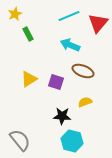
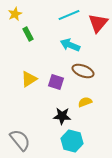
cyan line: moved 1 px up
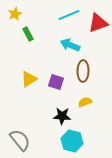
red triangle: rotated 30 degrees clockwise
brown ellipse: rotated 70 degrees clockwise
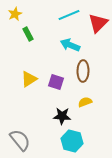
red triangle: rotated 25 degrees counterclockwise
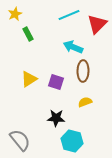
red triangle: moved 1 px left, 1 px down
cyan arrow: moved 3 px right, 2 px down
black star: moved 6 px left, 2 px down
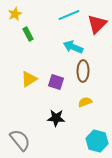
cyan hexagon: moved 25 px right
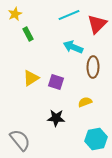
brown ellipse: moved 10 px right, 4 px up
yellow triangle: moved 2 px right, 1 px up
cyan hexagon: moved 1 px left, 2 px up; rotated 25 degrees counterclockwise
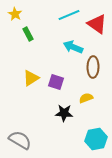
yellow star: rotated 16 degrees counterclockwise
red triangle: rotated 40 degrees counterclockwise
yellow semicircle: moved 1 px right, 4 px up
black star: moved 8 px right, 5 px up
gray semicircle: rotated 20 degrees counterclockwise
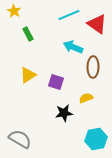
yellow star: moved 1 px left, 3 px up
yellow triangle: moved 3 px left, 3 px up
black star: rotated 12 degrees counterclockwise
gray semicircle: moved 1 px up
